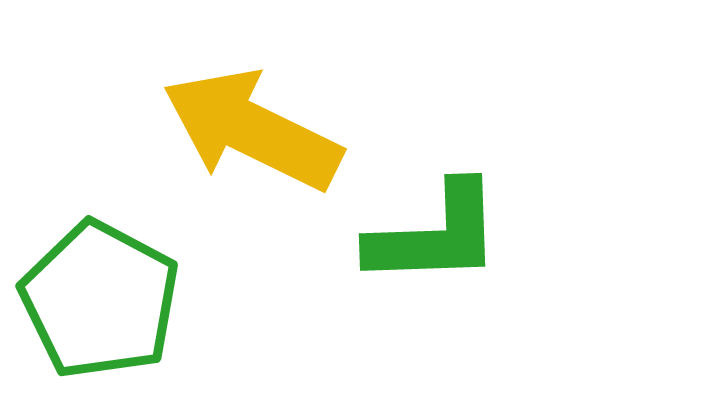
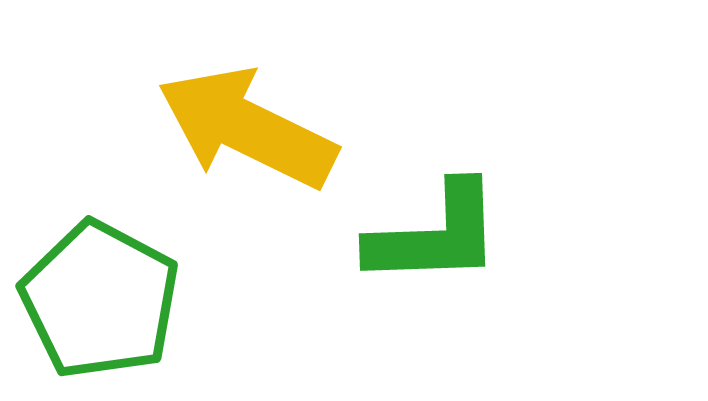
yellow arrow: moved 5 px left, 2 px up
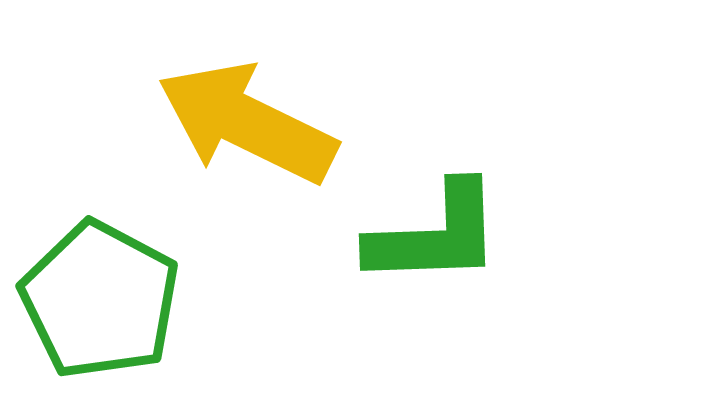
yellow arrow: moved 5 px up
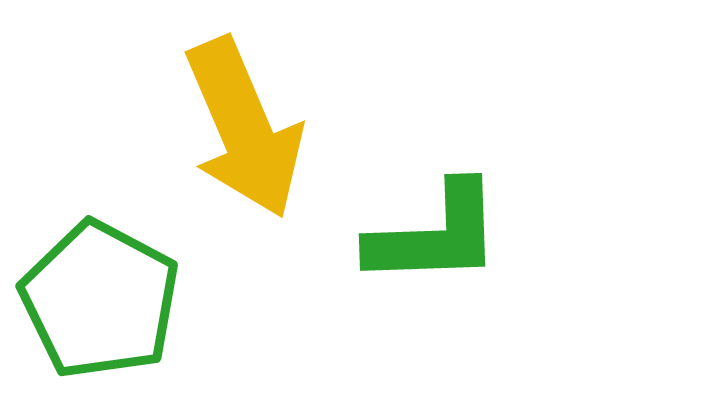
yellow arrow: moved 3 px left, 5 px down; rotated 139 degrees counterclockwise
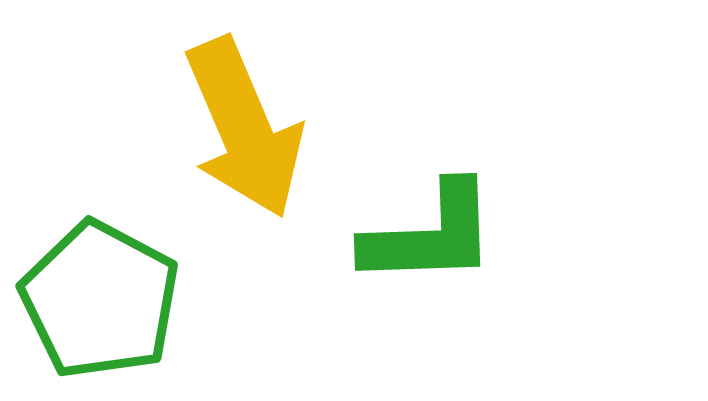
green L-shape: moved 5 px left
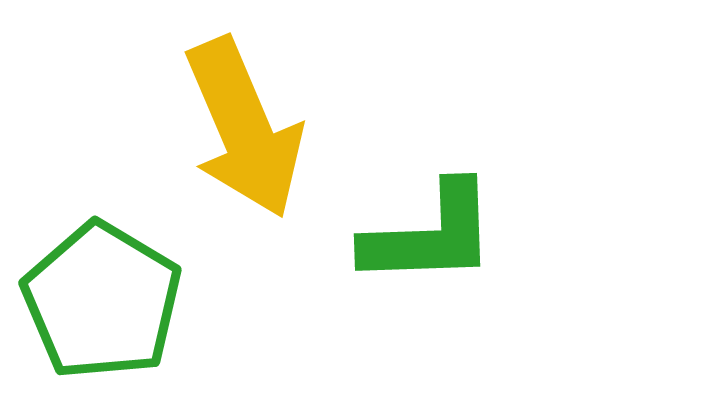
green pentagon: moved 2 px right, 1 px down; rotated 3 degrees clockwise
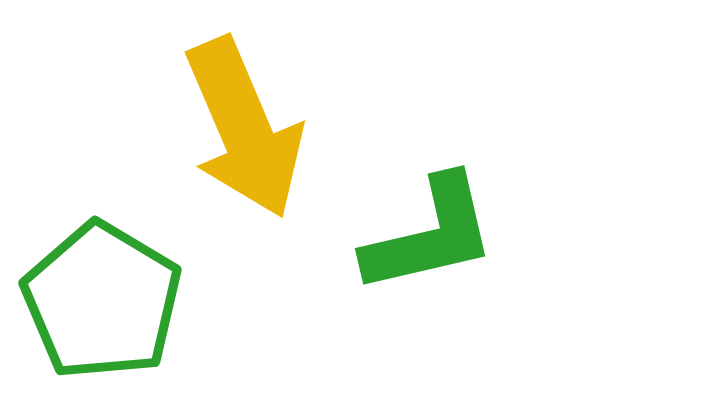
green L-shape: rotated 11 degrees counterclockwise
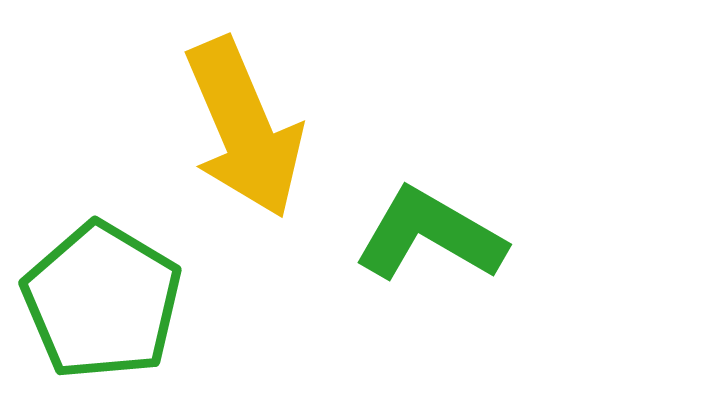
green L-shape: rotated 137 degrees counterclockwise
